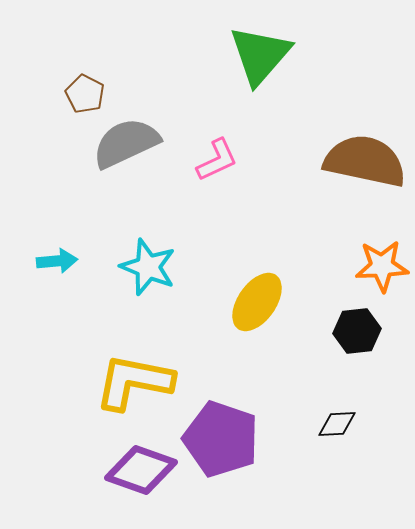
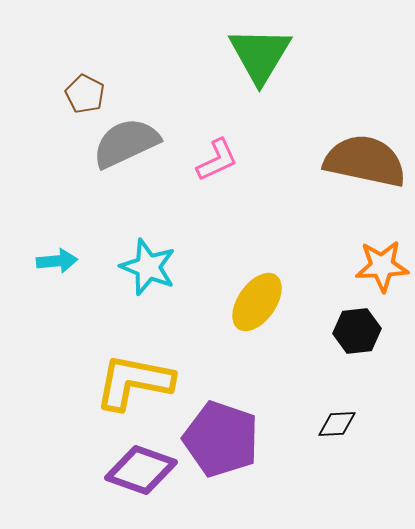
green triangle: rotated 10 degrees counterclockwise
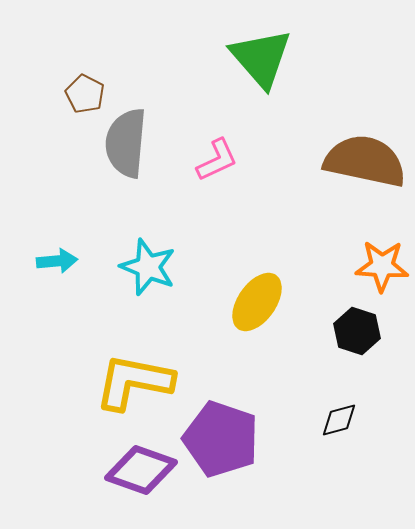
green triangle: moved 1 px right, 3 px down; rotated 12 degrees counterclockwise
gray semicircle: rotated 60 degrees counterclockwise
orange star: rotated 6 degrees clockwise
black hexagon: rotated 24 degrees clockwise
black diamond: moved 2 px right, 4 px up; rotated 12 degrees counterclockwise
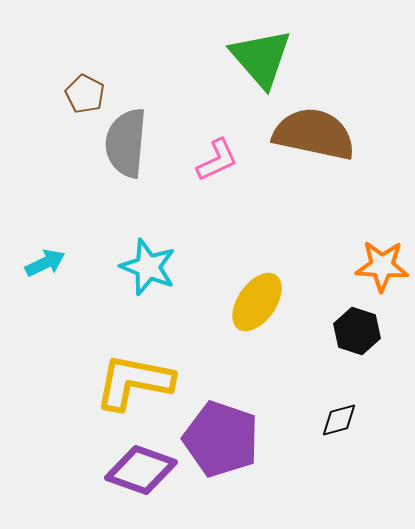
brown semicircle: moved 51 px left, 27 px up
cyan arrow: moved 12 px left, 2 px down; rotated 21 degrees counterclockwise
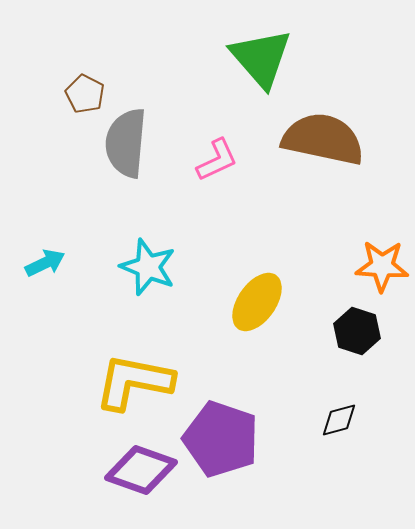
brown semicircle: moved 9 px right, 5 px down
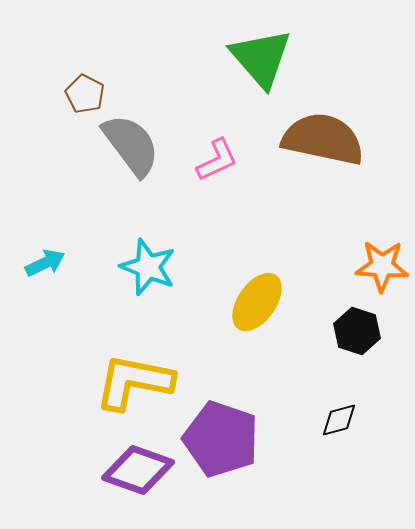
gray semicircle: moved 5 px right, 2 px down; rotated 138 degrees clockwise
purple diamond: moved 3 px left
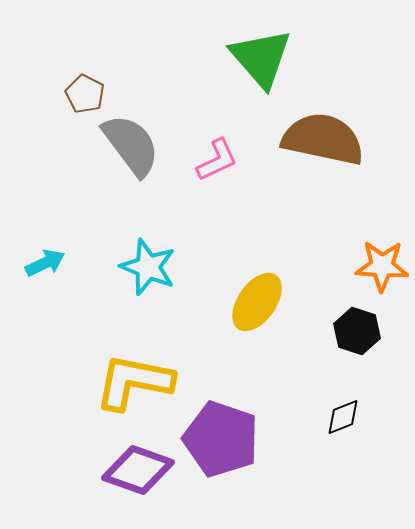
black diamond: moved 4 px right, 3 px up; rotated 6 degrees counterclockwise
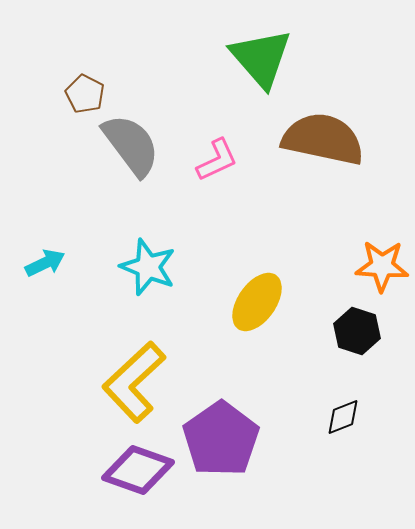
yellow L-shape: rotated 54 degrees counterclockwise
purple pentagon: rotated 18 degrees clockwise
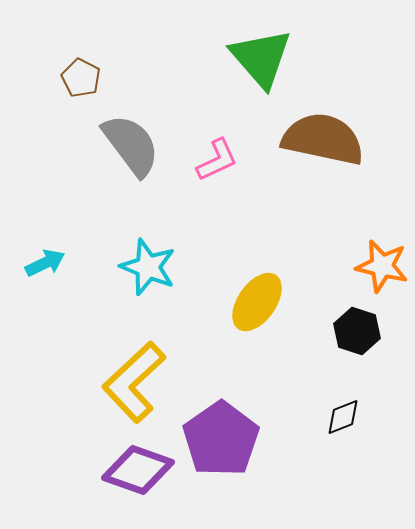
brown pentagon: moved 4 px left, 16 px up
orange star: rotated 10 degrees clockwise
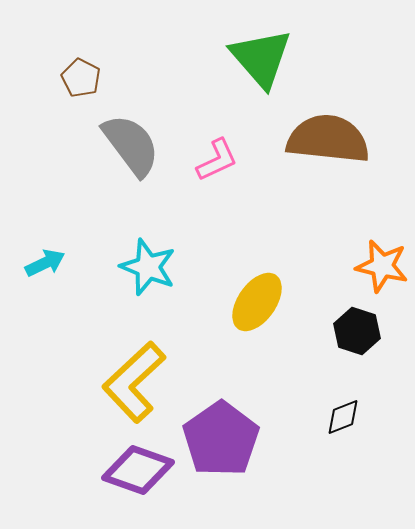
brown semicircle: moved 5 px right; rotated 6 degrees counterclockwise
